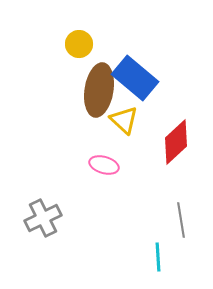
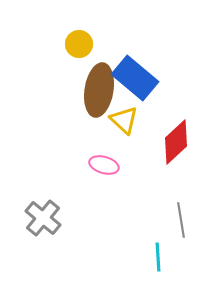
gray cross: rotated 24 degrees counterclockwise
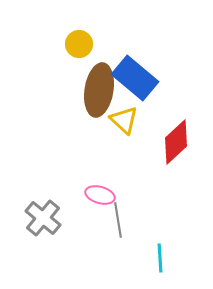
pink ellipse: moved 4 px left, 30 px down
gray line: moved 63 px left
cyan line: moved 2 px right, 1 px down
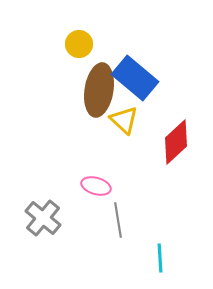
pink ellipse: moved 4 px left, 9 px up
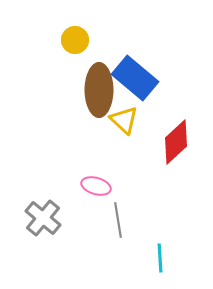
yellow circle: moved 4 px left, 4 px up
brown ellipse: rotated 9 degrees counterclockwise
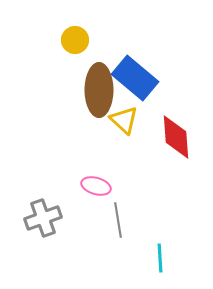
red diamond: moved 5 px up; rotated 51 degrees counterclockwise
gray cross: rotated 30 degrees clockwise
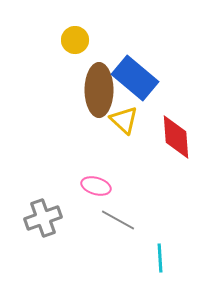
gray line: rotated 52 degrees counterclockwise
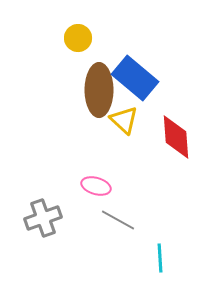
yellow circle: moved 3 px right, 2 px up
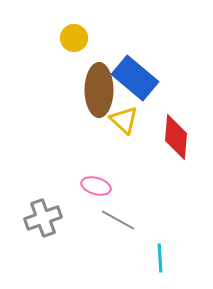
yellow circle: moved 4 px left
red diamond: rotated 9 degrees clockwise
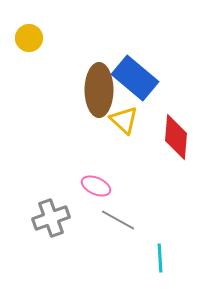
yellow circle: moved 45 px left
pink ellipse: rotated 8 degrees clockwise
gray cross: moved 8 px right
